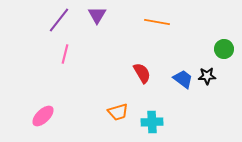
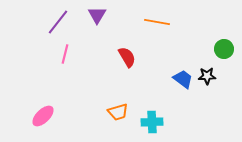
purple line: moved 1 px left, 2 px down
red semicircle: moved 15 px left, 16 px up
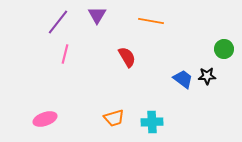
orange line: moved 6 px left, 1 px up
orange trapezoid: moved 4 px left, 6 px down
pink ellipse: moved 2 px right, 3 px down; rotated 25 degrees clockwise
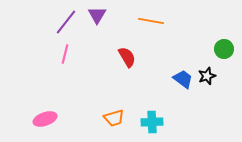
purple line: moved 8 px right
black star: rotated 18 degrees counterclockwise
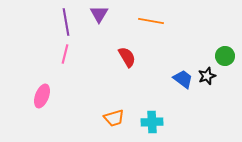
purple triangle: moved 2 px right, 1 px up
purple line: rotated 48 degrees counterclockwise
green circle: moved 1 px right, 7 px down
pink ellipse: moved 3 px left, 23 px up; rotated 50 degrees counterclockwise
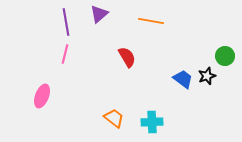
purple triangle: rotated 18 degrees clockwise
orange trapezoid: rotated 125 degrees counterclockwise
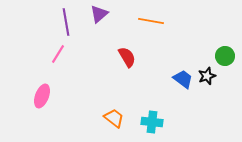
pink line: moved 7 px left; rotated 18 degrees clockwise
cyan cross: rotated 10 degrees clockwise
